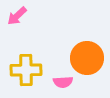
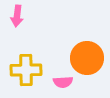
pink arrow: rotated 40 degrees counterclockwise
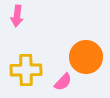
orange circle: moved 1 px left, 1 px up
pink semicircle: rotated 42 degrees counterclockwise
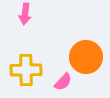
pink arrow: moved 8 px right, 2 px up
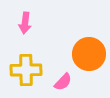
pink arrow: moved 9 px down
orange circle: moved 3 px right, 3 px up
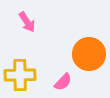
pink arrow: moved 2 px right, 1 px up; rotated 40 degrees counterclockwise
yellow cross: moved 6 px left, 5 px down
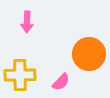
pink arrow: rotated 35 degrees clockwise
pink semicircle: moved 2 px left
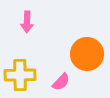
orange circle: moved 2 px left
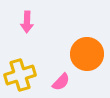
yellow cross: rotated 16 degrees counterclockwise
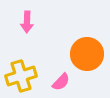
yellow cross: moved 1 px right, 1 px down
